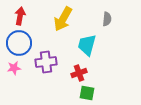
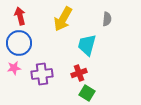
red arrow: rotated 24 degrees counterclockwise
purple cross: moved 4 px left, 12 px down
green square: rotated 21 degrees clockwise
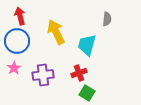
yellow arrow: moved 7 px left, 13 px down; rotated 125 degrees clockwise
blue circle: moved 2 px left, 2 px up
pink star: rotated 24 degrees counterclockwise
purple cross: moved 1 px right, 1 px down
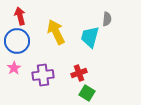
cyan trapezoid: moved 3 px right, 8 px up
